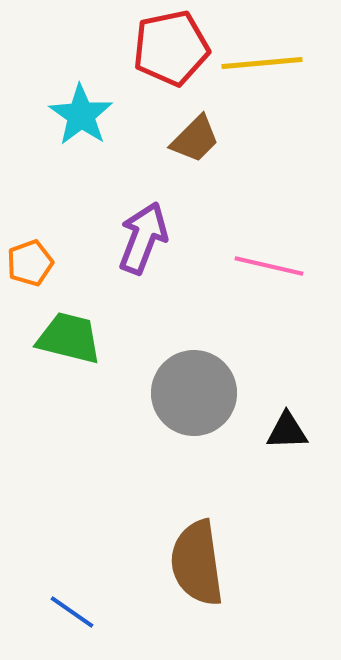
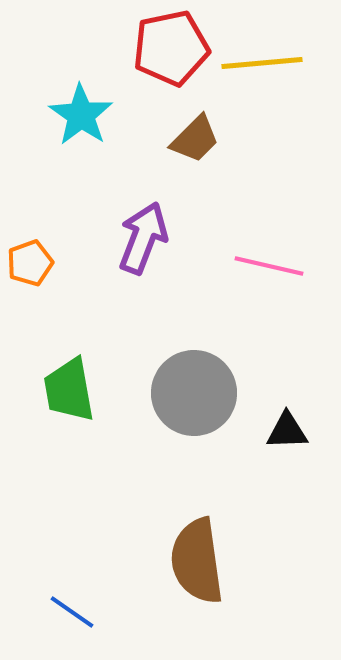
green trapezoid: moved 52 px down; rotated 114 degrees counterclockwise
brown semicircle: moved 2 px up
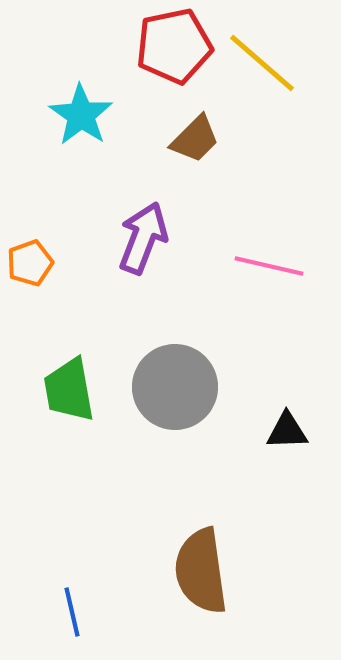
red pentagon: moved 3 px right, 2 px up
yellow line: rotated 46 degrees clockwise
gray circle: moved 19 px left, 6 px up
brown semicircle: moved 4 px right, 10 px down
blue line: rotated 42 degrees clockwise
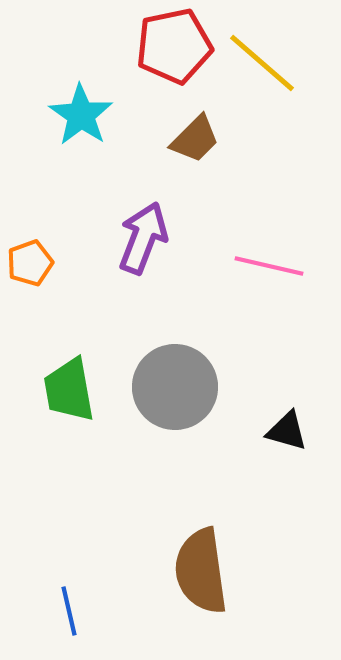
black triangle: rotated 18 degrees clockwise
blue line: moved 3 px left, 1 px up
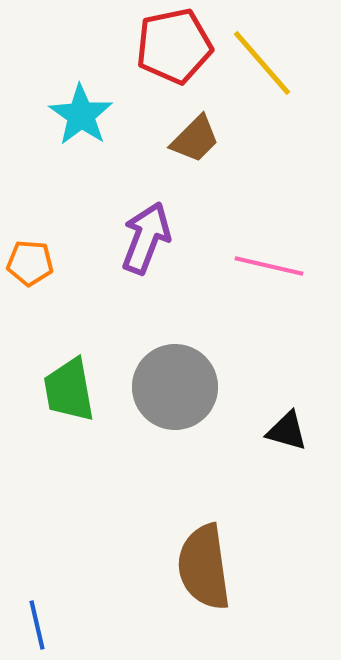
yellow line: rotated 8 degrees clockwise
purple arrow: moved 3 px right
orange pentagon: rotated 24 degrees clockwise
brown semicircle: moved 3 px right, 4 px up
blue line: moved 32 px left, 14 px down
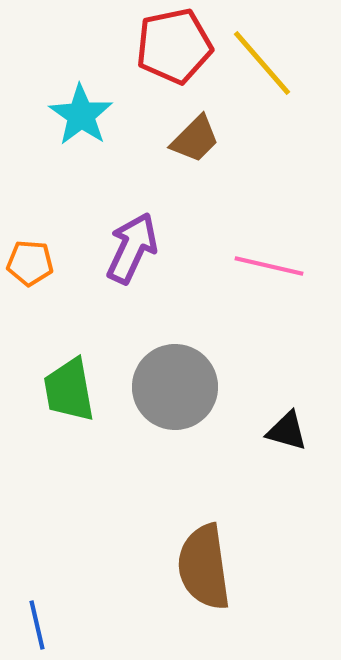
purple arrow: moved 14 px left, 10 px down; rotated 4 degrees clockwise
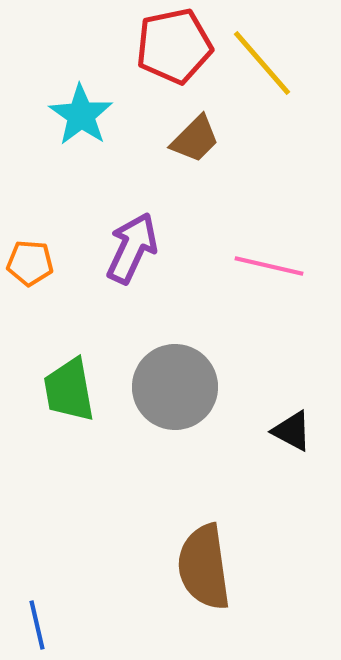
black triangle: moved 5 px right; rotated 12 degrees clockwise
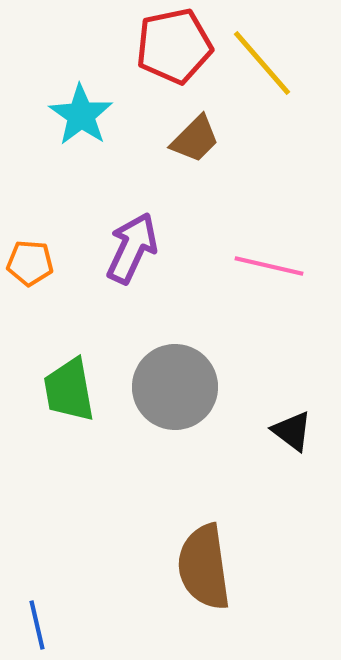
black triangle: rotated 9 degrees clockwise
